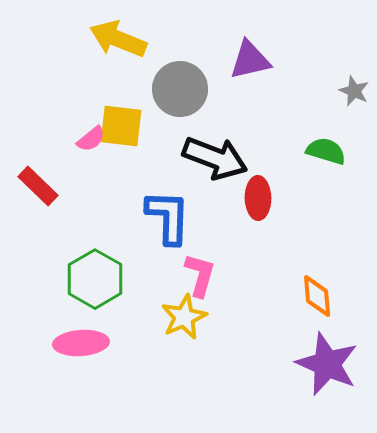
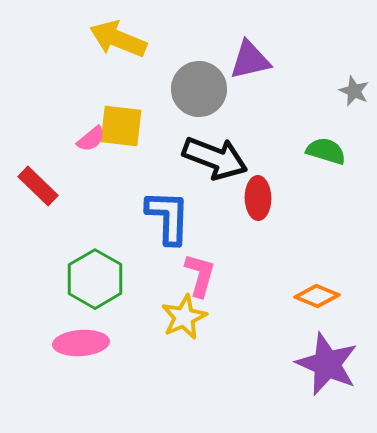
gray circle: moved 19 px right
orange diamond: rotated 63 degrees counterclockwise
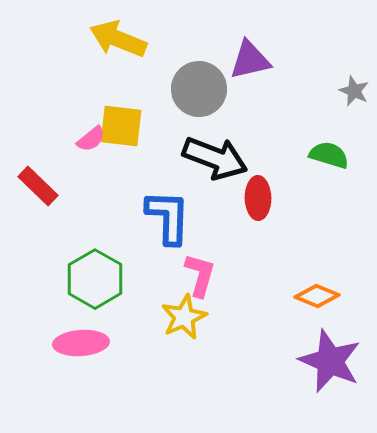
green semicircle: moved 3 px right, 4 px down
purple star: moved 3 px right, 3 px up
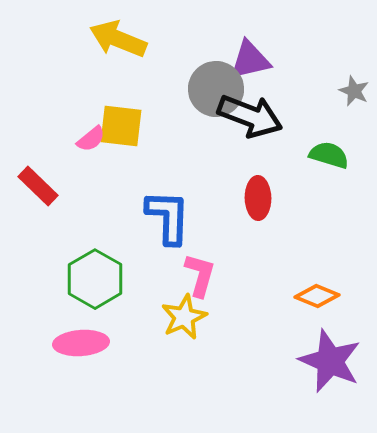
gray circle: moved 17 px right
black arrow: moved 35 px right, 42 px up
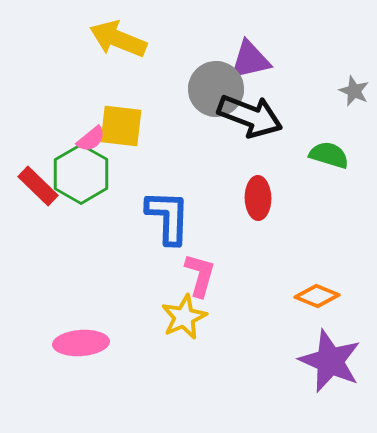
green hexagon: moved 14 px left, 105 px up
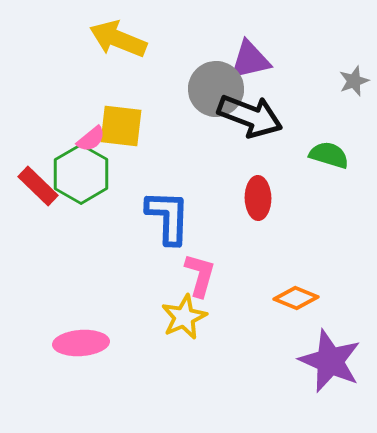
gray star: moved 10 px up; rotated 28 degrees clockwise
orange diamond: moved 21 px left, 2 px down
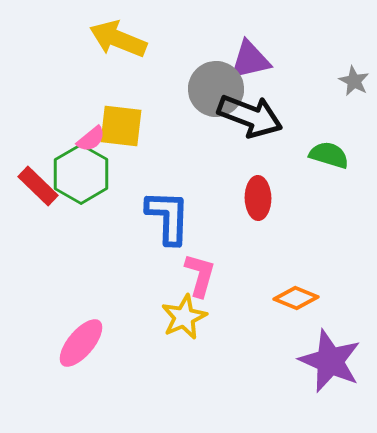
gray star: rotated 24 degrees counterclockwise
pink ellipse: rotated 46 degrees counterclockwise
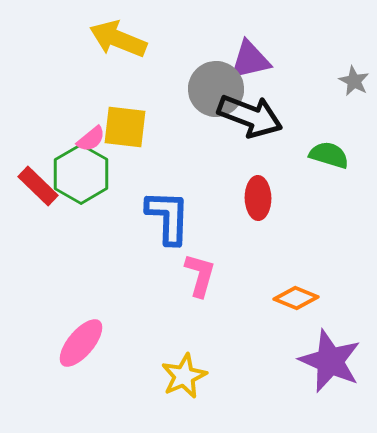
yellow square: moved 4 px right, 1 px down
yellow star: moved 59 px down
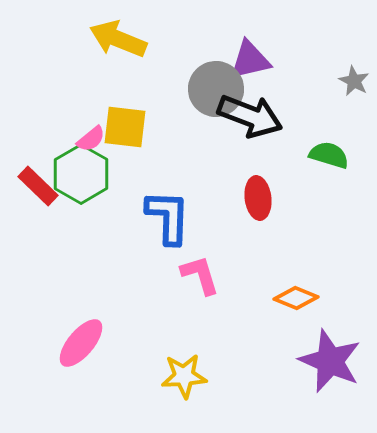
red ellipse: rotated 6 degrees counterclockwise
pink L-shape: rotated 33 degrees counterclockwise
yellow star: rotated 21 degrees clockwise
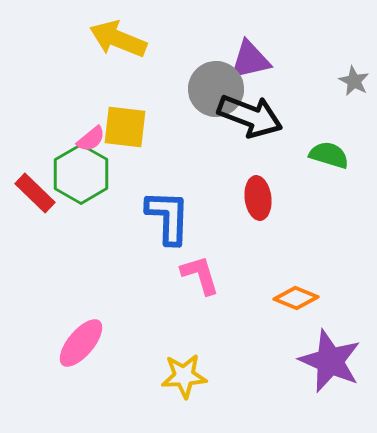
red rectangle: moved 3 px left, 7 px down
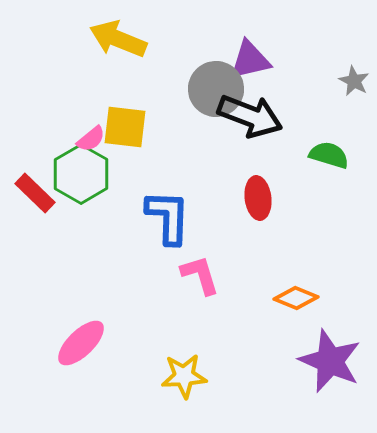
pink ellipse: rotated 6 degrees clockwise
